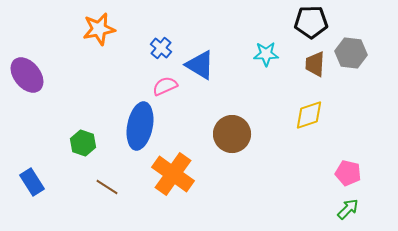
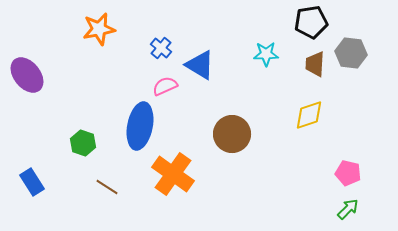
black pentagon: rotated 8 degrees counterclockwise
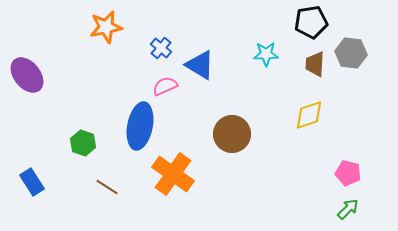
orange star: moved 7 px right, 2 px up
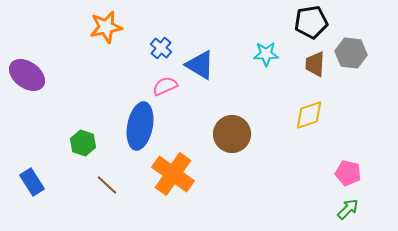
purple ellipse: rotated 15 degrees counterclockwise
brown line: moved 2 px up; rotated 10 degrees clockwise
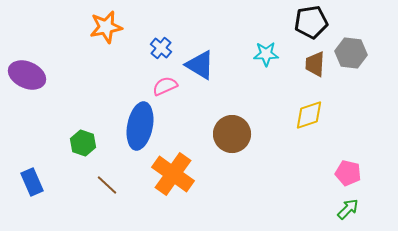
purple ellipse: rotated 12 degrees counterclockwise
blue rectangle: rotated 8 degrees clockwise
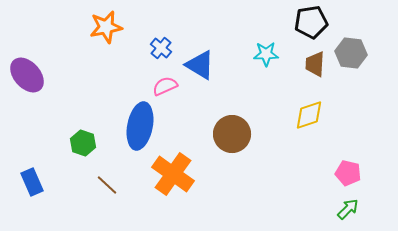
purple ellipse: rotated 24 degrees clockwise
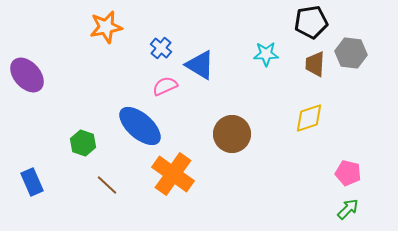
yellow diamond: moved 3 px down
blue ellipse: rotated 60 degrees counterclockwise
